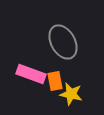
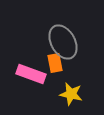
orange rectangle: moved 18 px up
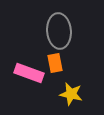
gray ellipse: moved 4 px left, 11 px up; rotated 24 degrees clockwise
pink rectangle: moved 2 px left, 1 px up
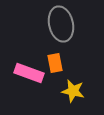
gray ellipse: moved 2 px right, 7 px up; rotated 8 degrees counterclockwise
yellow star: moved 2 px right, 3 px up
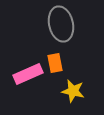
pink rectangle: moved 1 px left, 1 px down; rotated 44 degrees counterclockwise
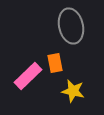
gray ellipse: moved 10 px right, 2 px down
pink rectangle: moved 2 px down; rotated 20 degrees counterclockwise
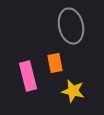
pink rectangle: rotated 60 degrees counterclockwise
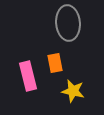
gray ellipse: moved 3 px left, 3 px up; rotated 8 degrees clockwise
